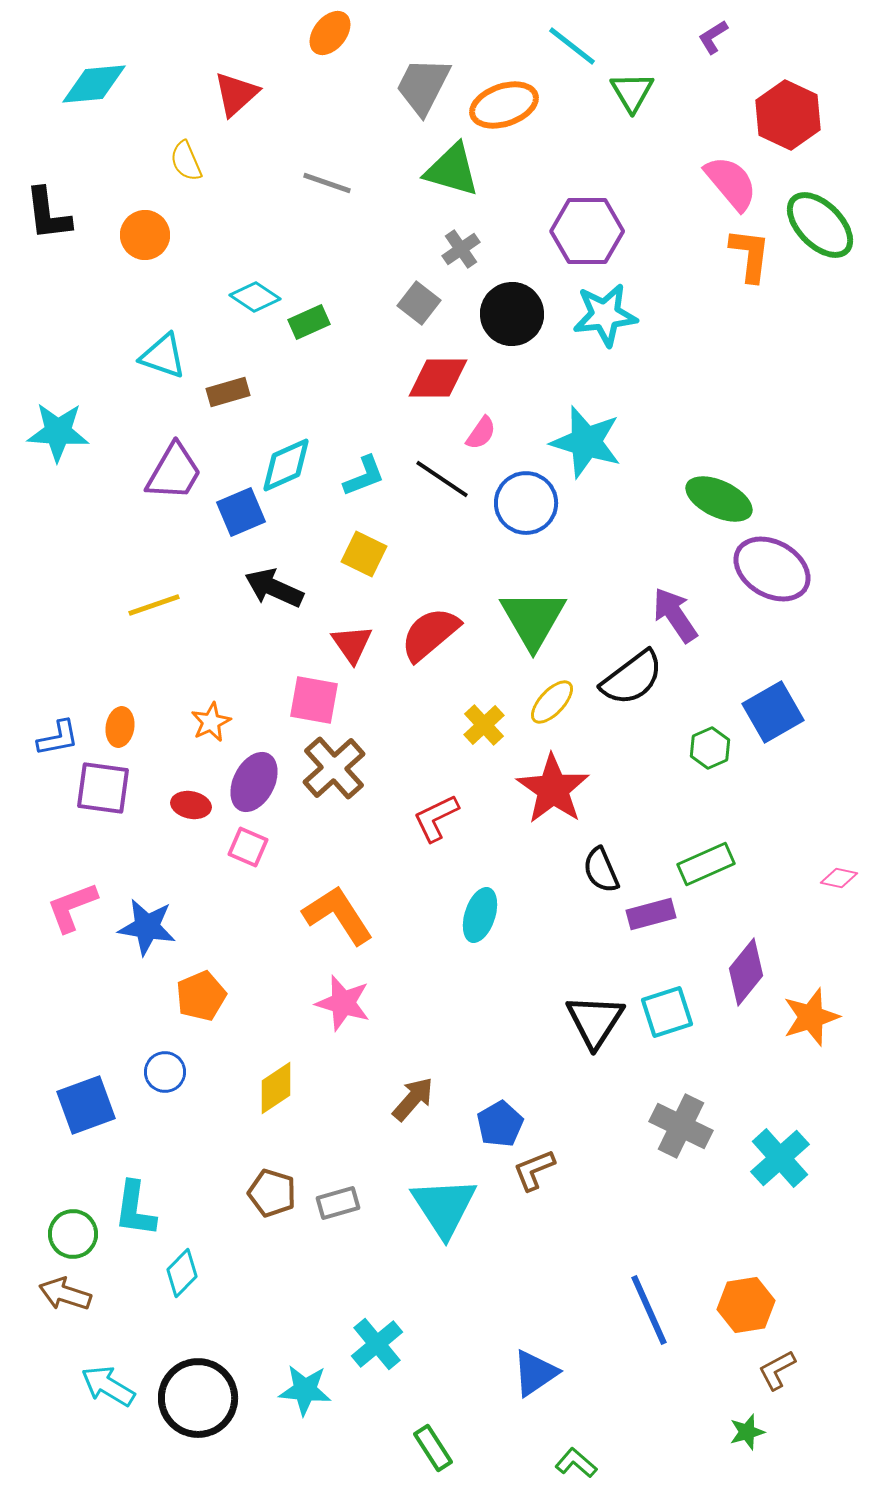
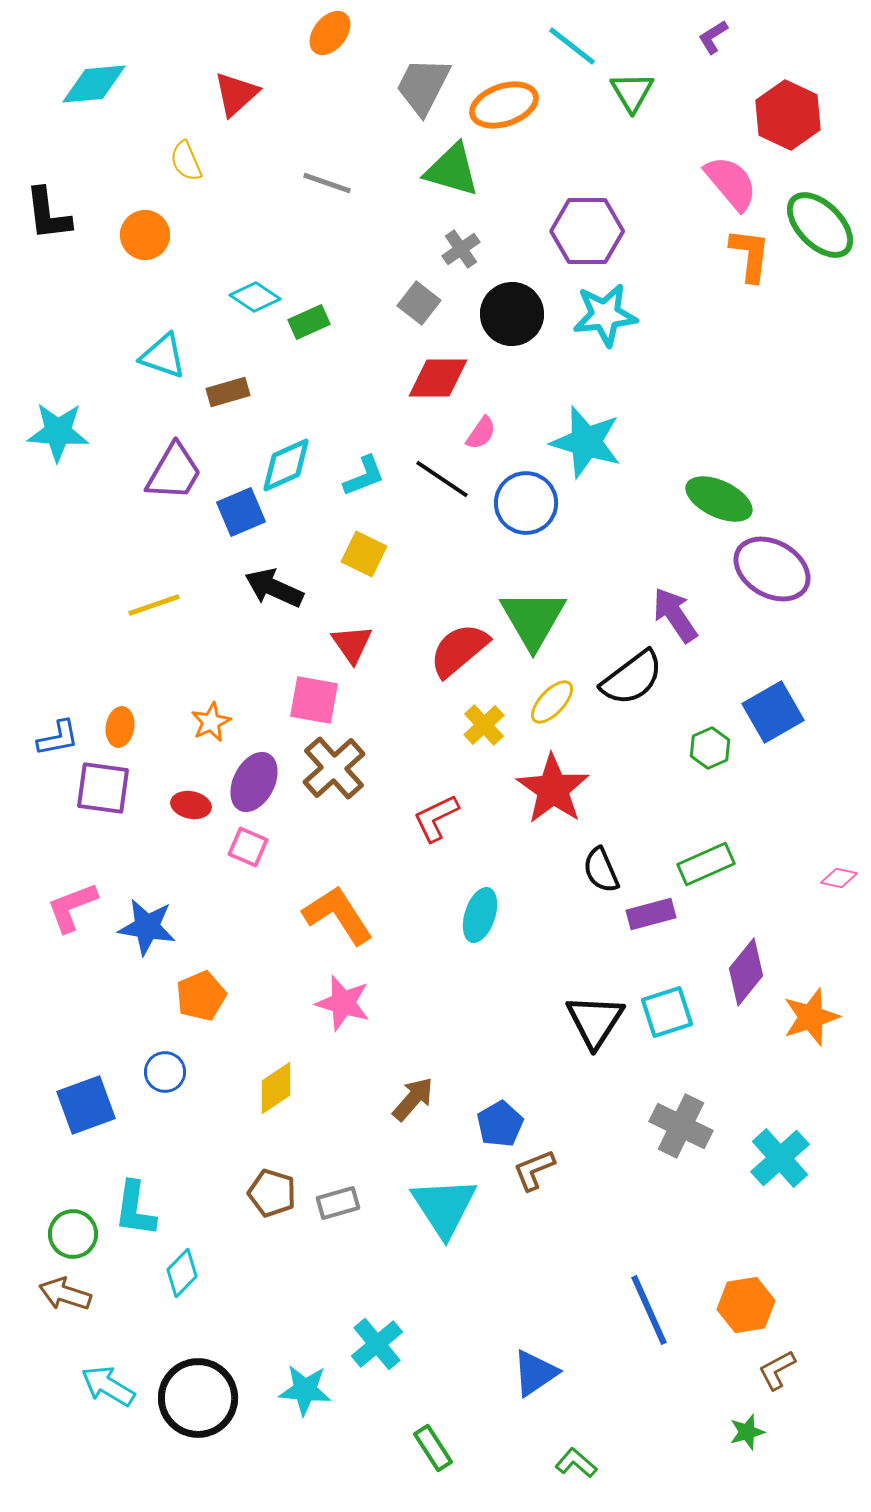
red semicircle at (430, 634): moved 29 px right, 16 px down
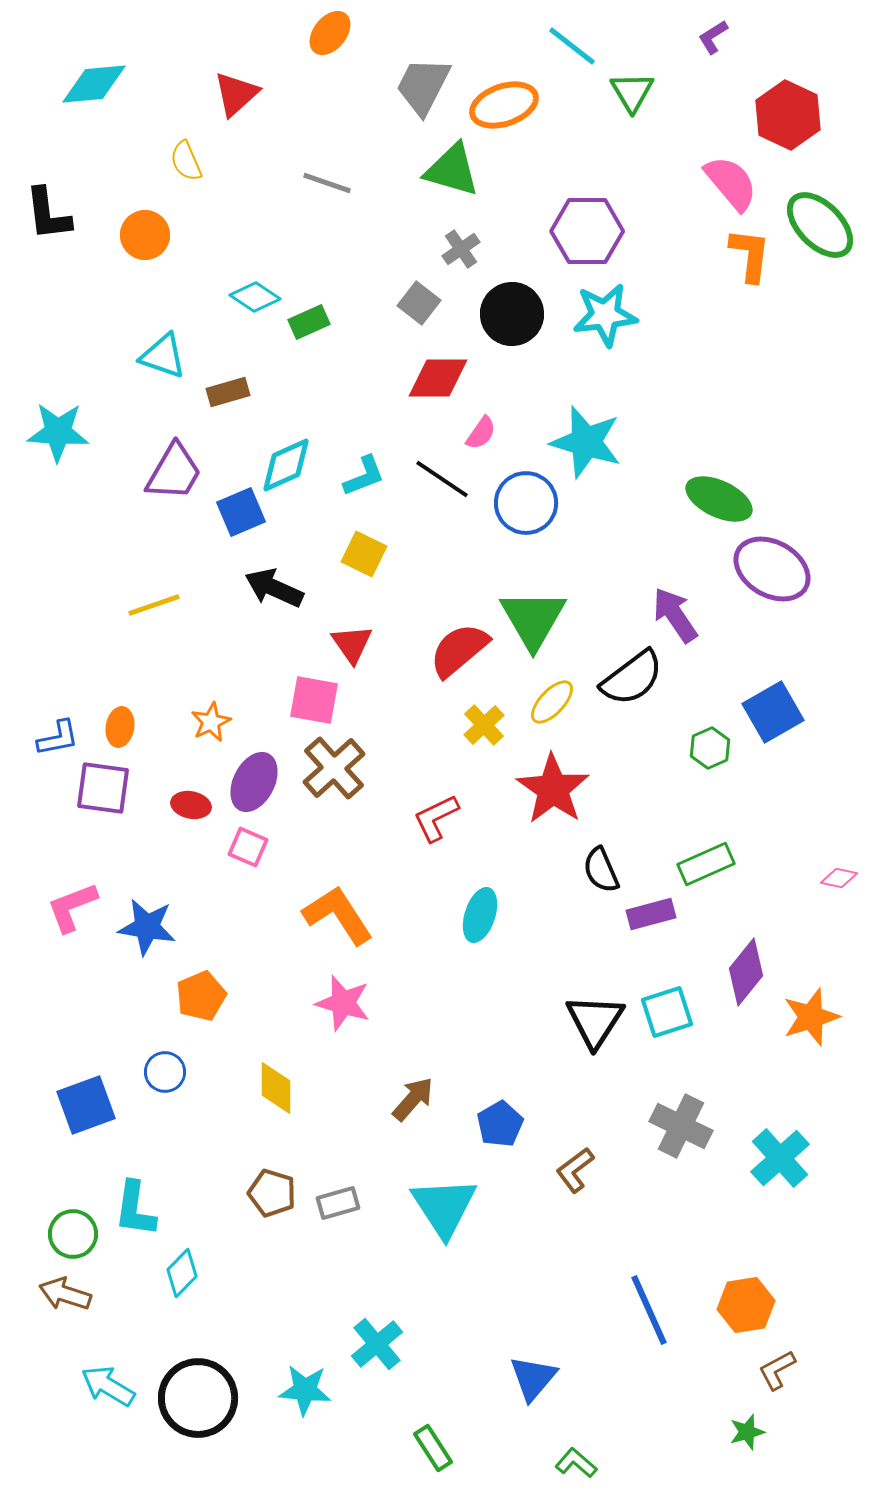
yellow diamond at (276, 1088): rotated 56 degrees counterclockwise
brown L-shape at (534, 1170): moved 41 px right; rotated 15 degrees counterclockwise
blue triangle at (535, 1373): moved 2 px left, 5 px down; rotated 16 degrees counterclockwise
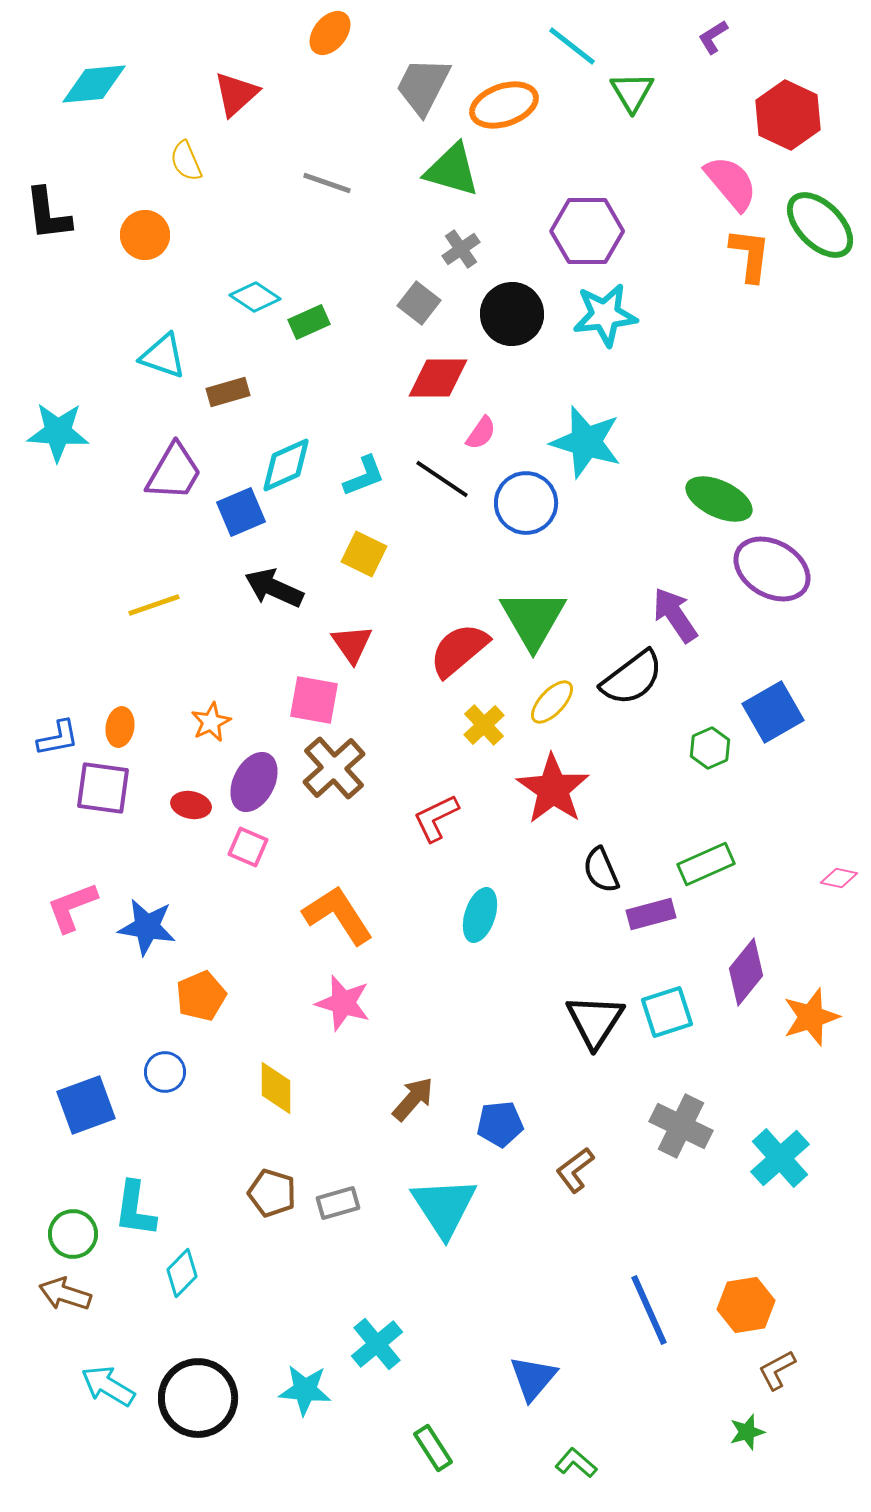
blue pentagon at (500, 1124): rotated 24 degrees clockwise
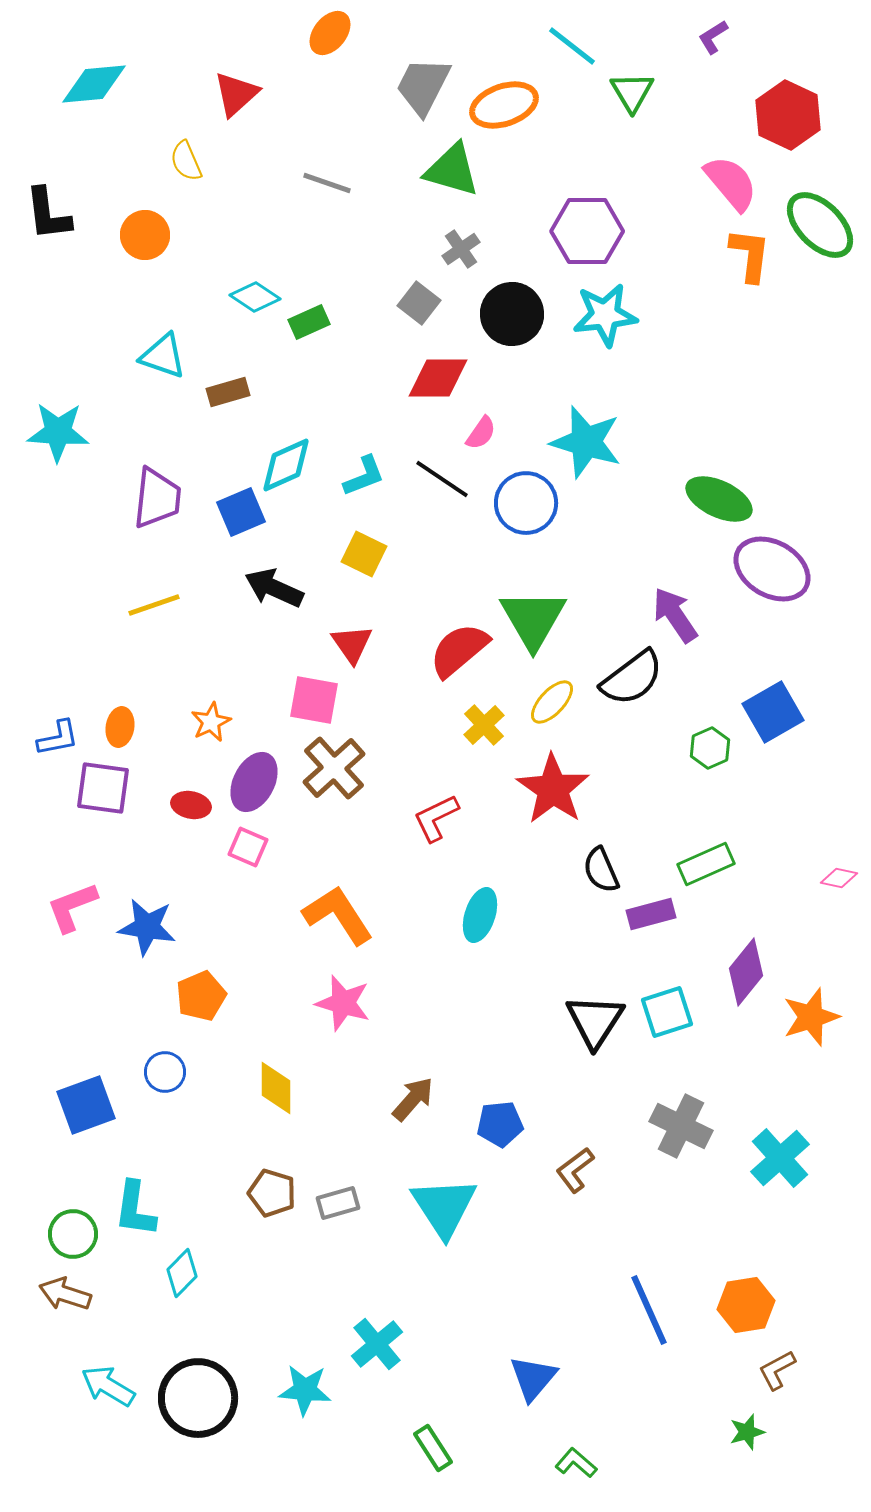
purple trapezoid at (174, 472): moved 17 px left, 26 px down; rotated 24 degrees counterclockwise
